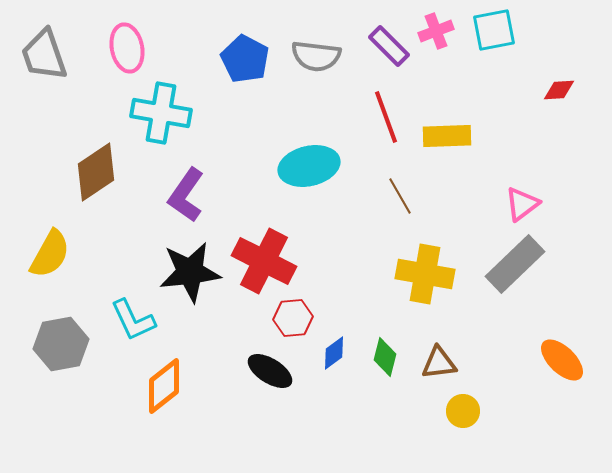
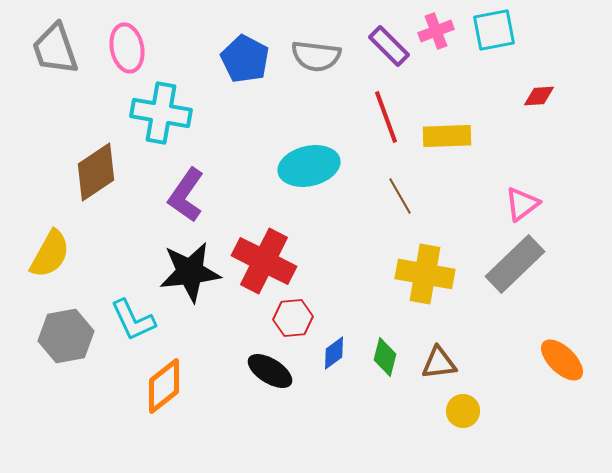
gray trapezoid: moved 11 px right, 6 px up
red diamond: moved 20 px left, 6 px down
gray hexagon: moved 5 px right, 8 px up
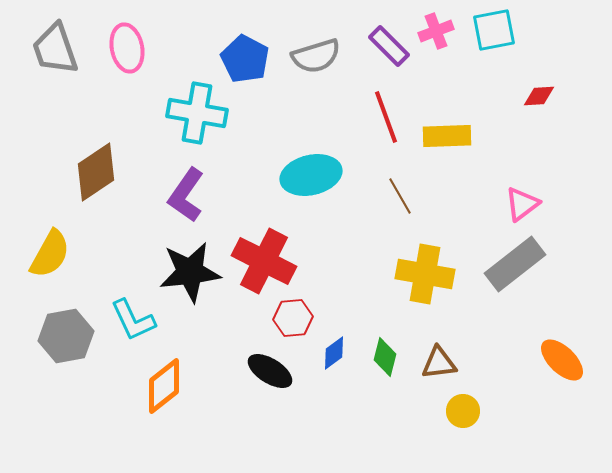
gray semicircle: rotated 24 degrees counterclockwise
cyan cross: moved 36 px right
cyan ellipse: moved 2 px right, 9 px down
gray rectangle: rotated 6 degrees clockwise
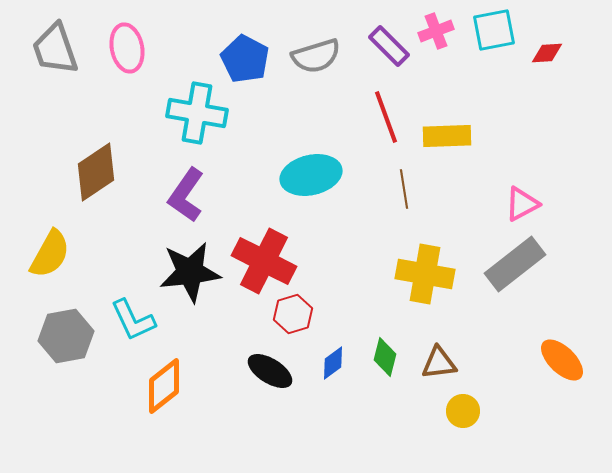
red diamond: moved 8 px right, 43 px up
brown line: moved 4 px right, 7 px up; rotated 21 degrees clockwise
pink triangle: rotated 9 degrees clockwise
red hexagon: moved 4 px up; rotated 12 degrees counterclockwise
blue diamond: moved 1 px left, 10 px down
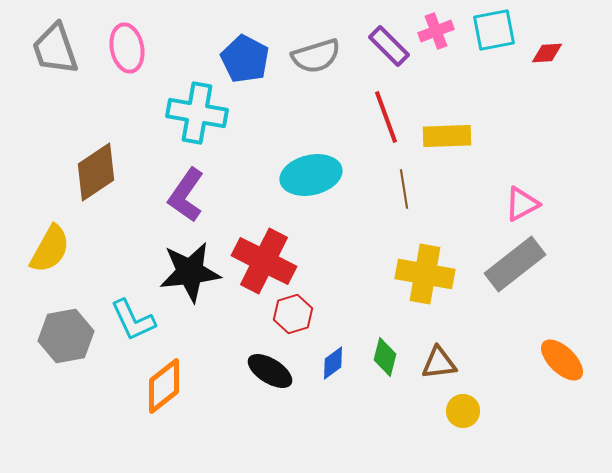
yellow semicircle: moved 5 px up
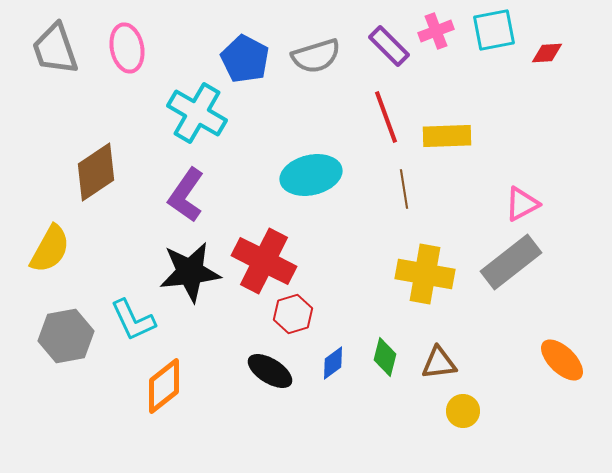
cyan cross: rotated 20 degrees clockwise
gray rectangle: moved 4 px left, 2 px up
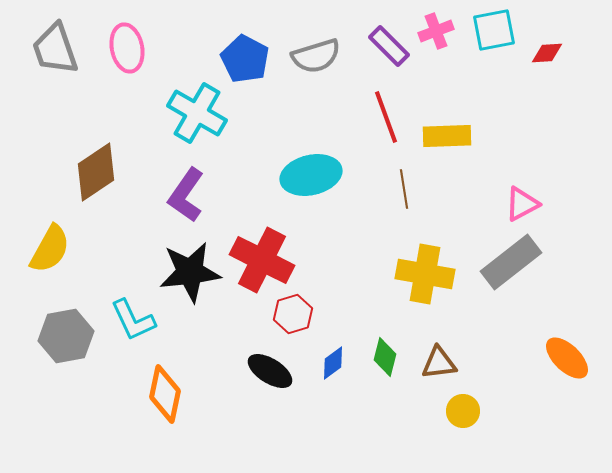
red cross: moved 2 px left, 1 px up
orange ellipse: moved 5 px right, 2 px up
orange diamond: moved 1 px right, 8 px down; rotated 40 degrees counterclockwise
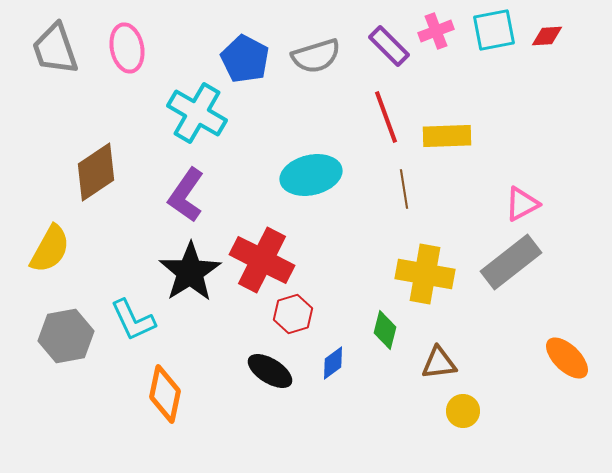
red diamond: moved 17 px up
black star: rotated 26 degrees counterclockwise
green diamond: moved 27 px up
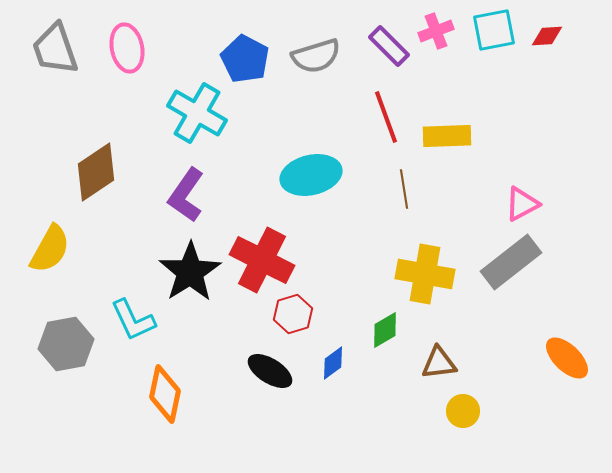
green diamond: rotated 45 degrees clockwise
gray hexagon: moved 8 px down
